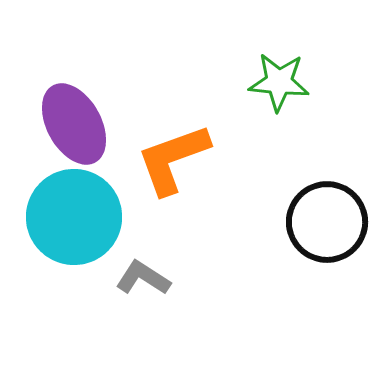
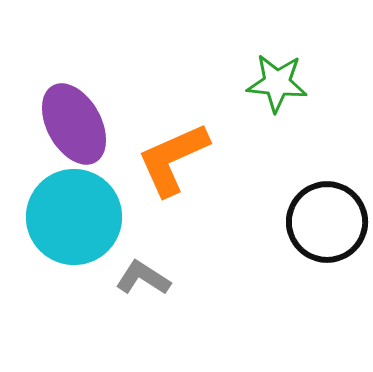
green star: moved 2 px left, 1 px down
orange L-shape: rotated 4 degrees counterclockwise
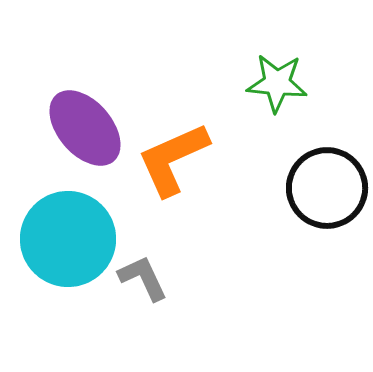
purple ellipse: moved 11 px right, 4 px down; rotated 12 degrees counterclockwise
cyan circle: moved 6 px left, 22 px down
black circle: moved 34 px up
gray L-shape: rotated 32 degrees clockwise
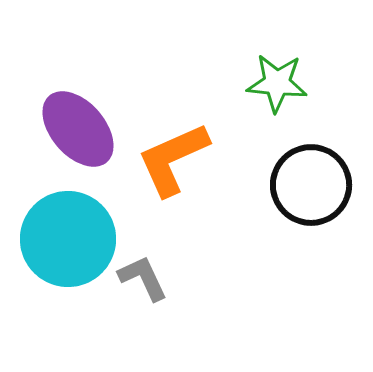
purple ellipse: moved 7 px left, 1 px down
black circle: moved 16 px left, 3 px up
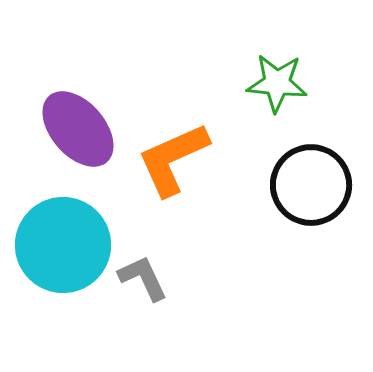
cyan circle: moved 5 px left, 6 px down
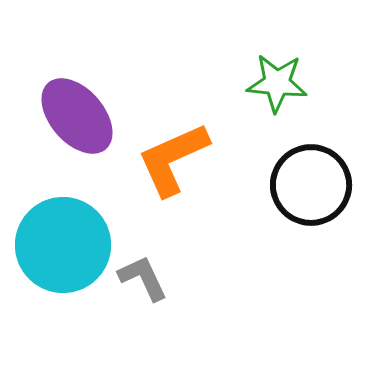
purple ellipse: moved 1 px left, 13 px up
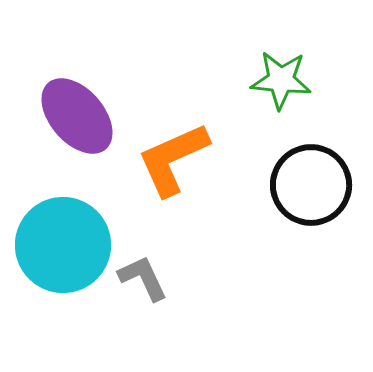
green star: moved 4 px right, 3 px up
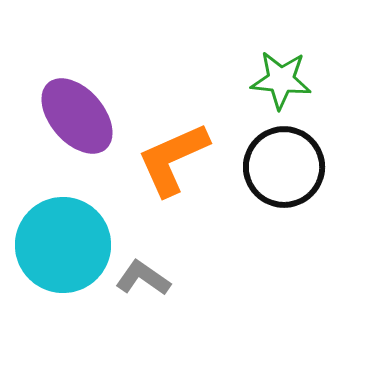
black circle: moved 27 px left, 18 px up
gray L-shape: rotated 30 degrees counterclockwise
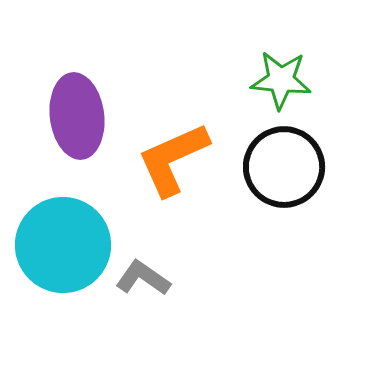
purple ellipse: rotated 34 degrees clockwise
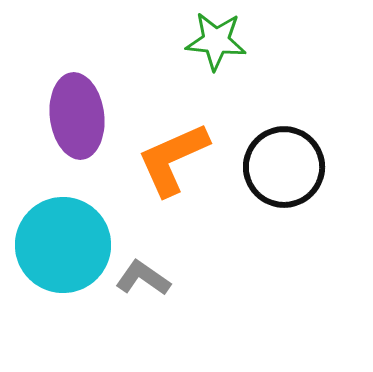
green star: moved 65 px left, 39 px up
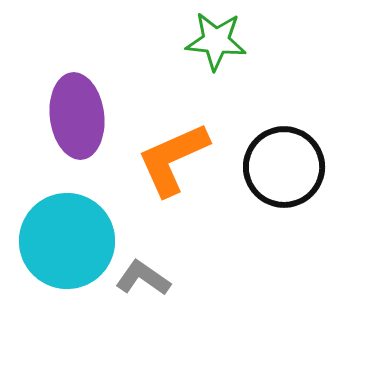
cyan circle: moved 4 px right, 4 px up
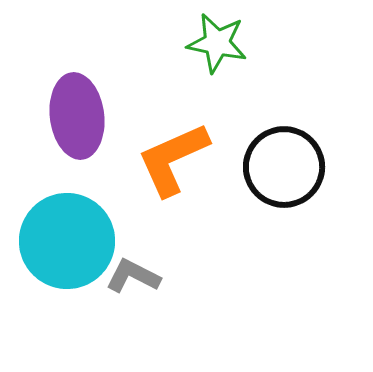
green star: moved 1 px right, 2 px down; rotated 6 degrees clockwise
gray L-shape: moved 10 px left, 2 px up; rotated 8 degrees counterclockwise
